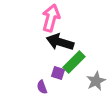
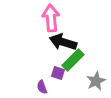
pink arrow: rotated 20 degrees counterclockwise
black arrow: moved 3 px right
green rectangle: moved 1 px left, 2 px up
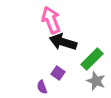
pink arrow: moved 2 px down; rotated 16 degrees counterclockwise
green rectangle: moved 19 px right, 1 px up
purple square: rotated 16 degrees clockwise
gray star: rotated 24 degrees counterclockwise
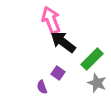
black arrow: rotated 20 degrees clockwise
gray star: moved 1 px right, 2 px down
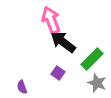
purple semicircle: moved 20 px left
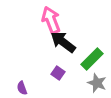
purple semicircle: moved 1 px down
